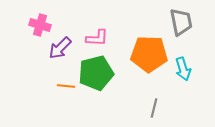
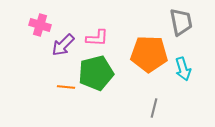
purple arrow: moved 3 px right, 3 px up
orange line: moved 1 px down
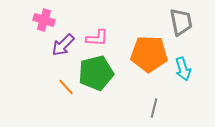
pink cross: moved 4 px right, 5 px up
orange line: rotated 42 degrees clockwise
